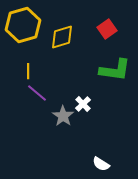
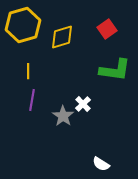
purple line: moved 5 px left, 7 px down; rotated 60 degrees clockwise
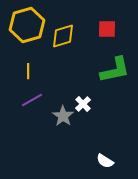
yellow hexagon: moved 4 px right
red square: rotated 36 degrees clockwise
yellow diamond: moved 1 px right, 1 px up
green L-shape: rotated 20 degrees counterclockwise
purple line: rotated 50 degrees clockwise
white semicircle: moved 4 px right, 3 px up
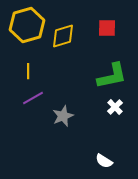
red square: moved 1 px up
green L-shape: moved 3 px left, 6 px down
purple line: moved 1 px right, 2 px up
white cross: moved 32 px right, 3 px down
gray star: rotated 15 degrees clockwise
white semicircle: moved 1 px left
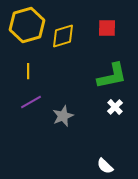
purple line: moved 2 px left, 4 px down
white semicircle: moved 1 px right, 5 px down; rotated 12 degrees clockwise
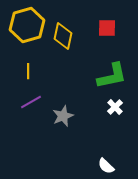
yellow diamond: rotated 60 degrees counterclockwise
white semicircle: moved 1 px right
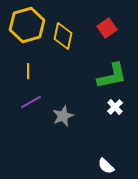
red square: rotated 36 degrees counterclockwise
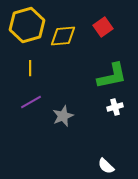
red square: moved 4 px left, 1 px up
yellow diamond: rotated 72 degrees clockwise
yellow line: moved 2 px right, 3 px up
white cross: rotated 28 degrees clockwise
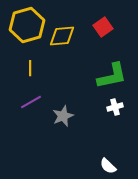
yellow diamond: moved 1 px left
white semicircle: moved 2 px right
